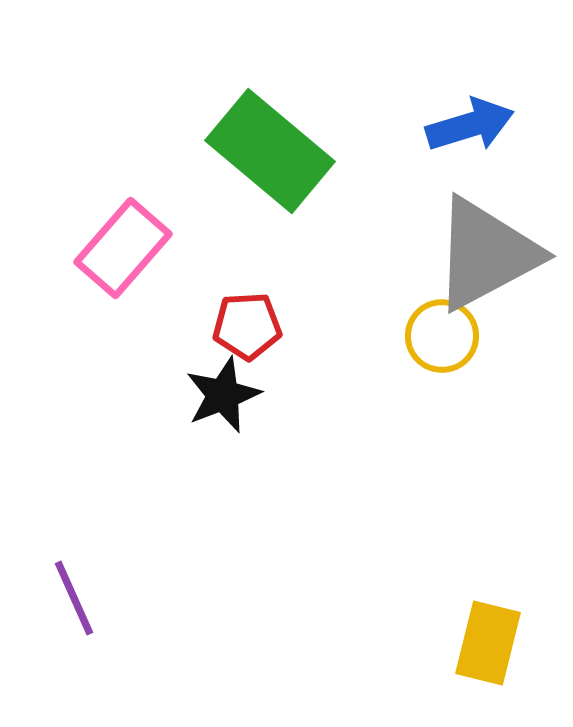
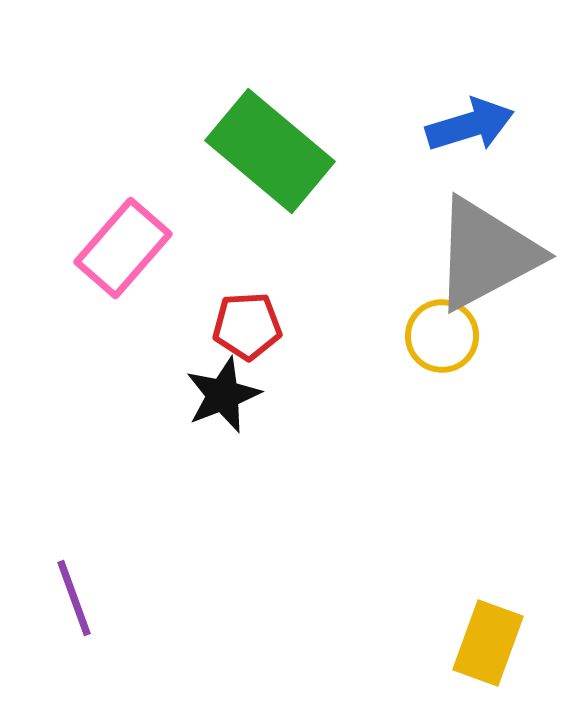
purple line: rotated 4 degrees clockwise
yellow rectangle: rotated 6 degrees clockwise
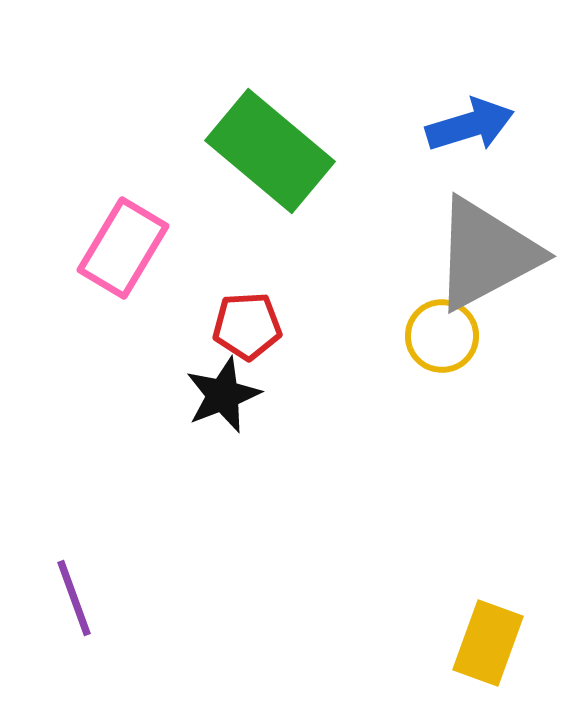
pink rectangle: rotated 10 degrees counterclockwise
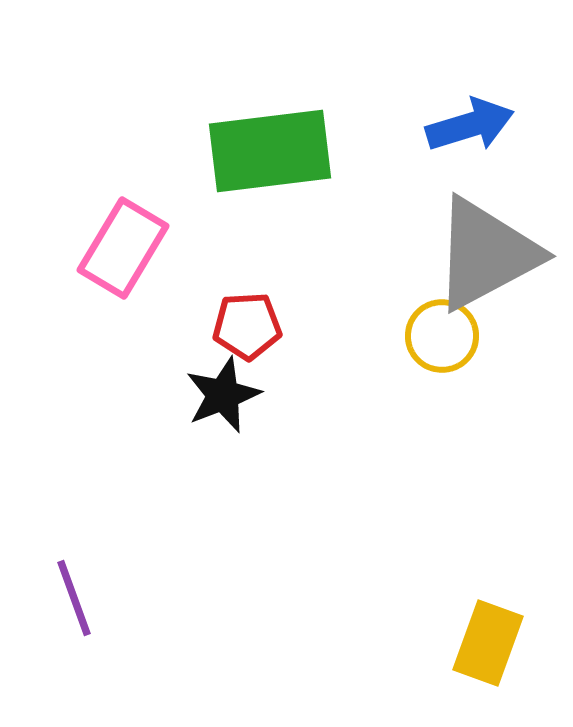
green rectangle: rotated 47 degrees counterclockwise
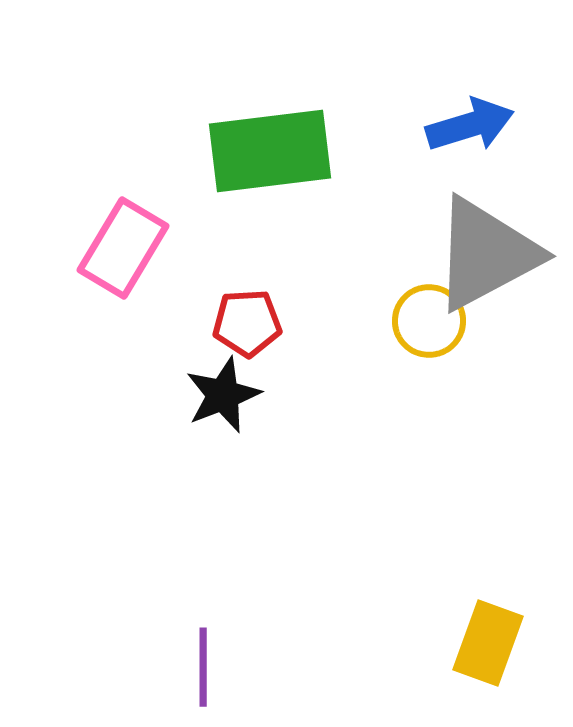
red pentagon: moved 3 px up
yellow circle: moved 13 px left, 15 px up
purple line: moved 129 px right, 69 px down; rotated 20 degrees clockwise
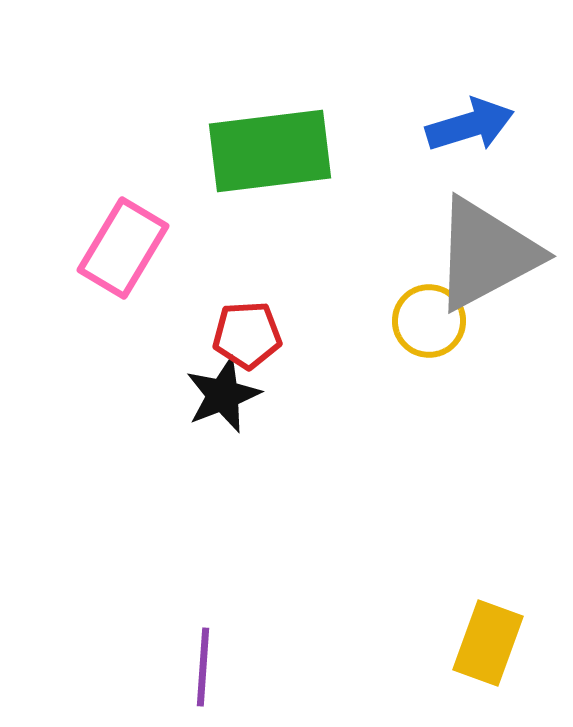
red pentagon: moved 12 px down
purple line: rotated 4 degrees clockwise
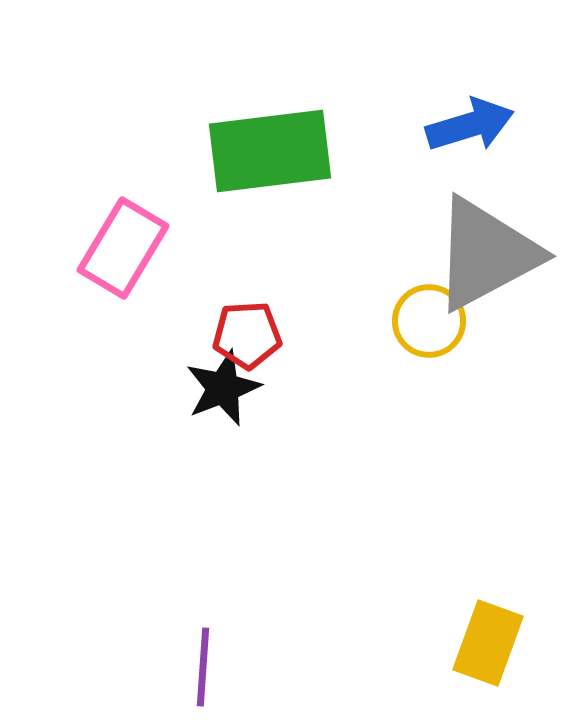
black star: moved 7 px up
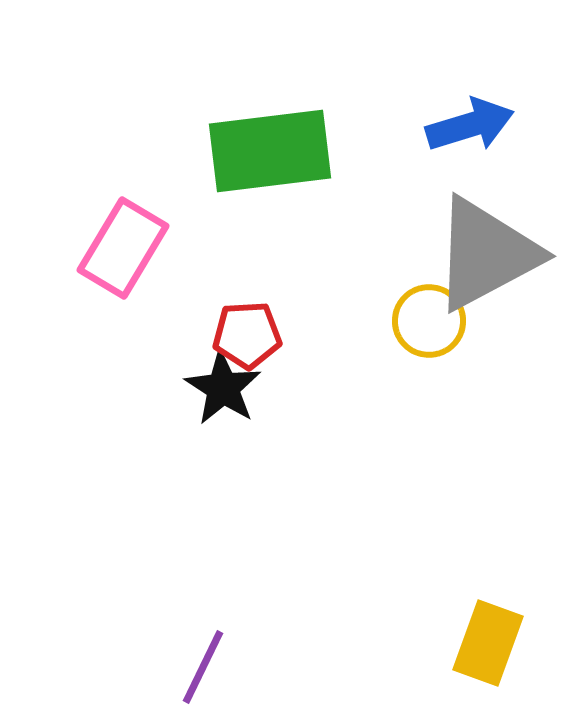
black star: rotated 18 degrees counterclockwise
purple line: rotated 22 degrees clockwise
